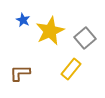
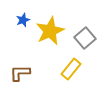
blue star: rotated 24 degrees clockwise
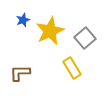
yellow rectangle: moved 1 px right, 1 px up; rotated 70 degrees counterclockwise
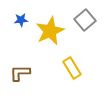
blue star: moved 2 px left; rotated 16 degrees clockwise
gray square: moved 18 px up
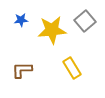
gray square: moved 1 px down
yellow star: moved 2 px right, 1 px up; rotated 20 degrees clockwise
brown L-shape: moved 2 px right, 3 px up
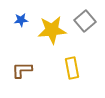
yellow rectangle: rotated 20 degrees clockwise
